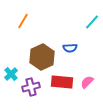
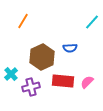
red rectangle: moved 1 px right, 1 px up
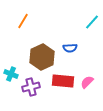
cyan cross: rotated 24 degrees counterclockwise
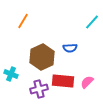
purple cross: moved 8 px right, 2 px down
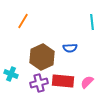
cyan line: rotated 49 degrees counterclockwise
purple cross: moved 6 px up
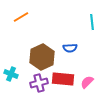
orange line: moved 2 px left, 4 px up; rotated 28 degrees clockwise
red rectangle: moved 2 px up
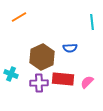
orange line: moved 2 px left
purple cross: rotated 12 degrees clockwise
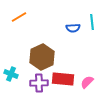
blue semicircle: moved 3 px right, 20 px up
